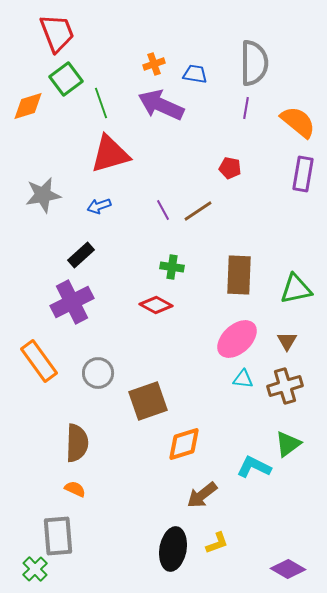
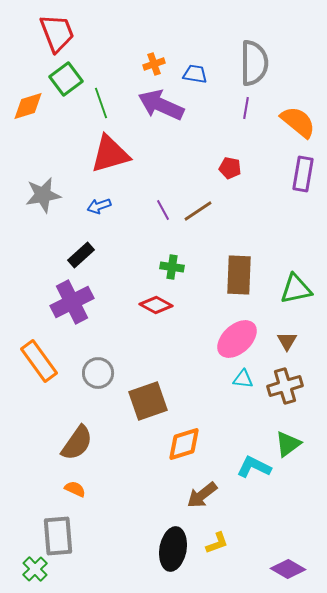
brown semicircle at (77, 443): rotated 33 degrees clockwise
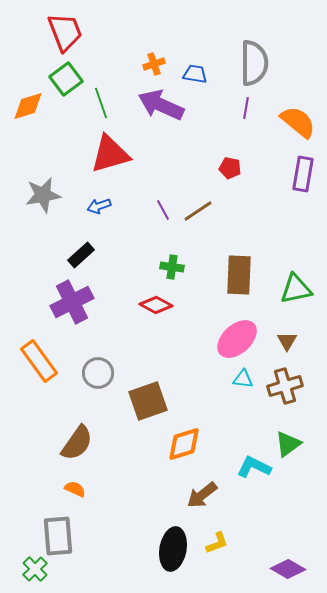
red trapezoid at (57, 33): moved 8 px right, 1 px up
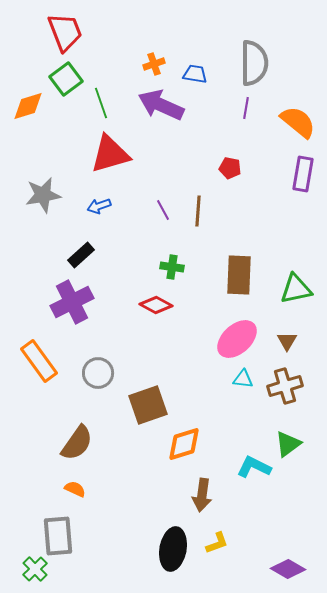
brown line at (198, 211): rotated 52 degrees counterclockwise
brown square at (148, 401): moved 4 px down
brown arrow at (202, 495): rotated 44 degrees counterclockwise
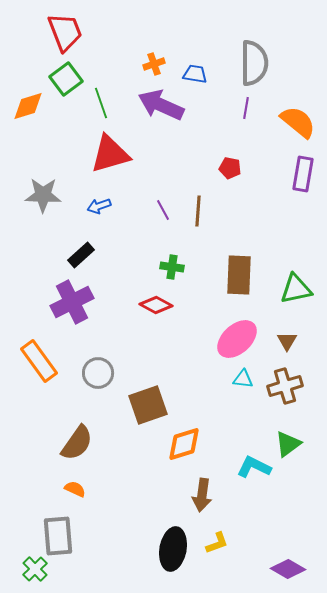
gray star at (43, 195): rotated 12 degrees clockwise
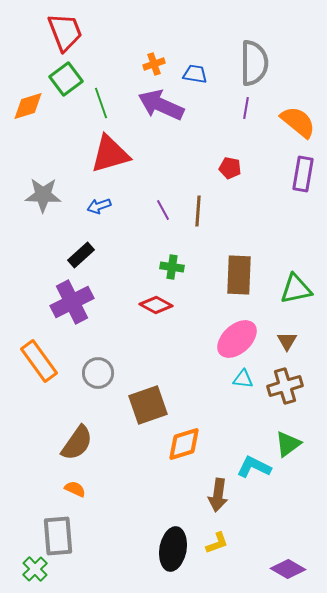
brown arrow at (202, 495): moved 16 px right
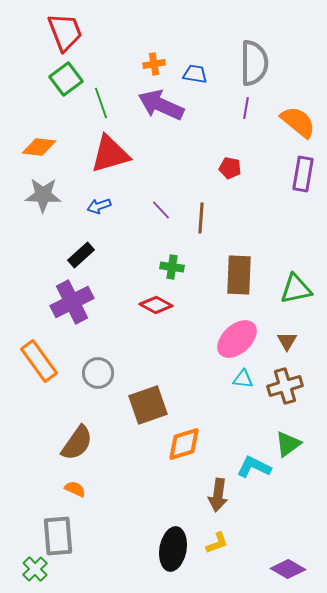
orange cross at (154, 64): rotated 10 degrees clockwise
orange diamond at (28, 106): moved 11 px right, 41 px down; rotated 24 degrees clockwise
purple line at (163, 210): moved 2 px left; rotated 15 degrees counterclockwise
brown line at (198, 211): moved 3 px right, 7 px down
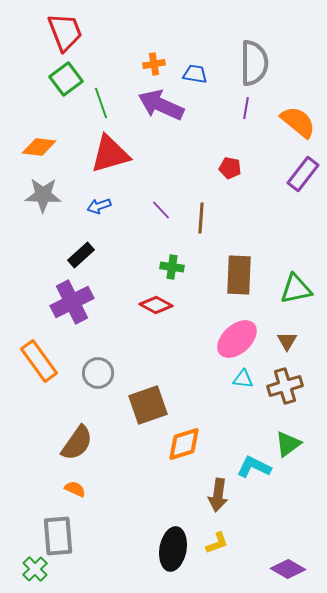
purple rectangle at (303, 174): rotated 28 degrees clockwise
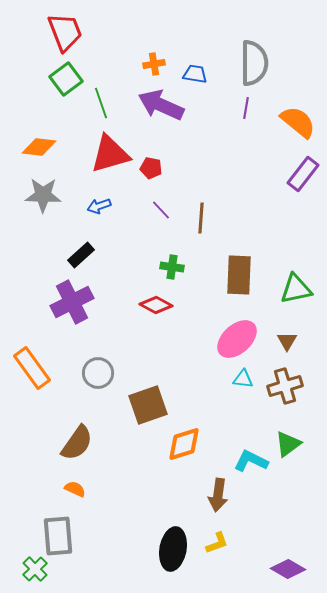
red pentagon at (230, 168): moved 79 px left
orange rectangle at (39, 361): moved 7 px left, 7 px down
cyan L-shape at (254, 467): moved 3 px left, 6 px up
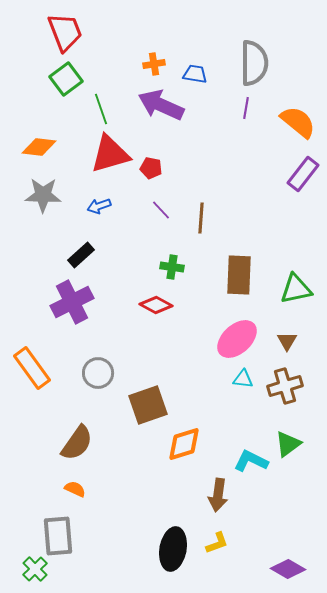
green line at (101, 103): moved 6 px down
